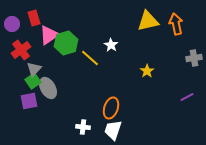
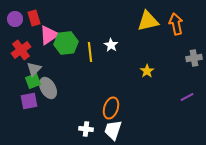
purple circle: moved 3 px right, 5 px up
green hexagon: rotated 10 degrees clockwise
yellow line: moved 6 px up; rotated 42 degrees clockwise
green square: rotated 14 degrees clockwise
white cross: moved 3 px right, 2 px down
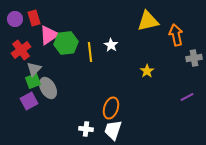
orange arrow: moved 11 px down
purple square: rotated 18 degrees counterclockwise
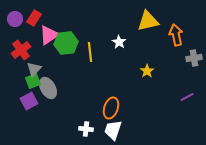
red rectangle: rotated 49 degrees clockwise
white star: moved 8 px right, 3 px up
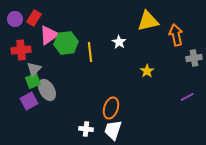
red cross: rotated 30 degrees clockwise
gray ellipse: moved 1 px left, 2 px down
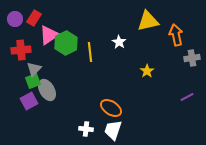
green hexagon: rotated 20 degrees counterclockwise
gray cross: moved 2 px left
orange ellipse: rotated 75 degrees counterclockwise
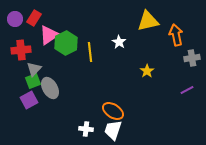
gray ellipse: moved 3 px right, 2 px up
purple line: moved 7 px up
purple square: moved 1 px up
orange ellipse: moved 2 px right, 3 px down
